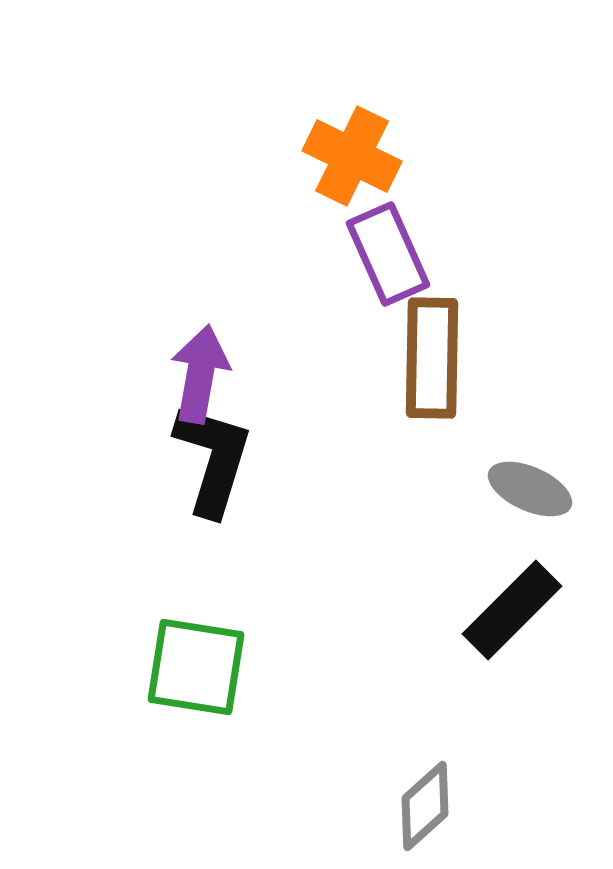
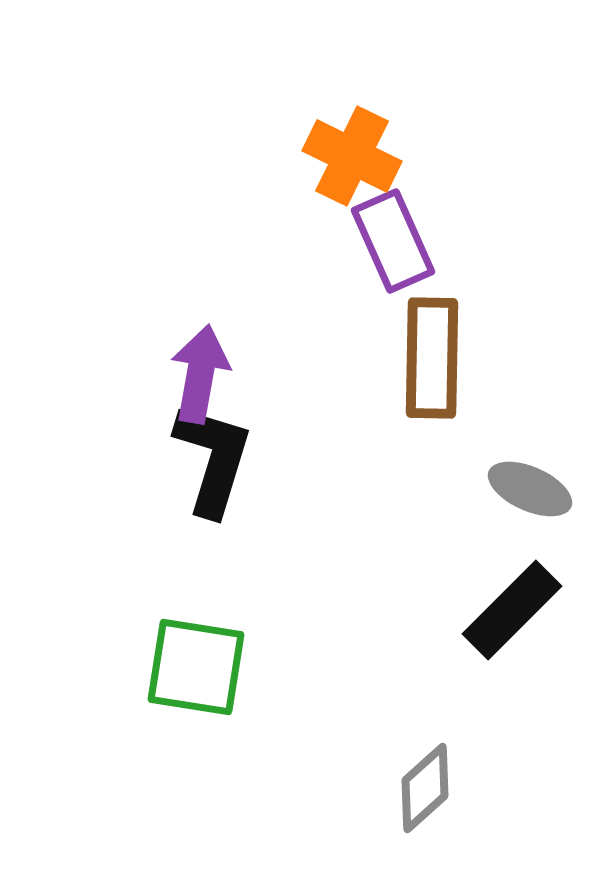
purple rectangle: moved 5 px right, 13 px up
gray diamond: moved 18 px up
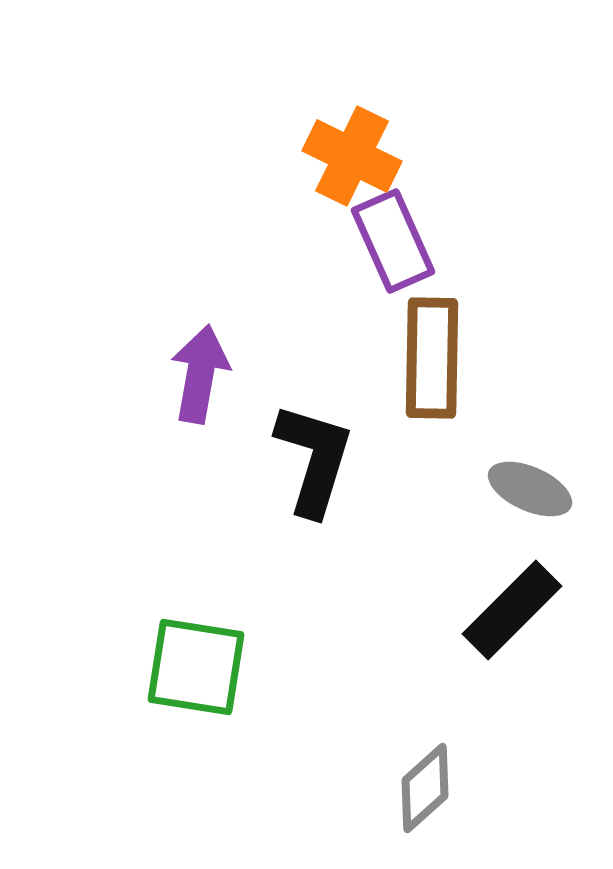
black L-shape: moved 101 px right
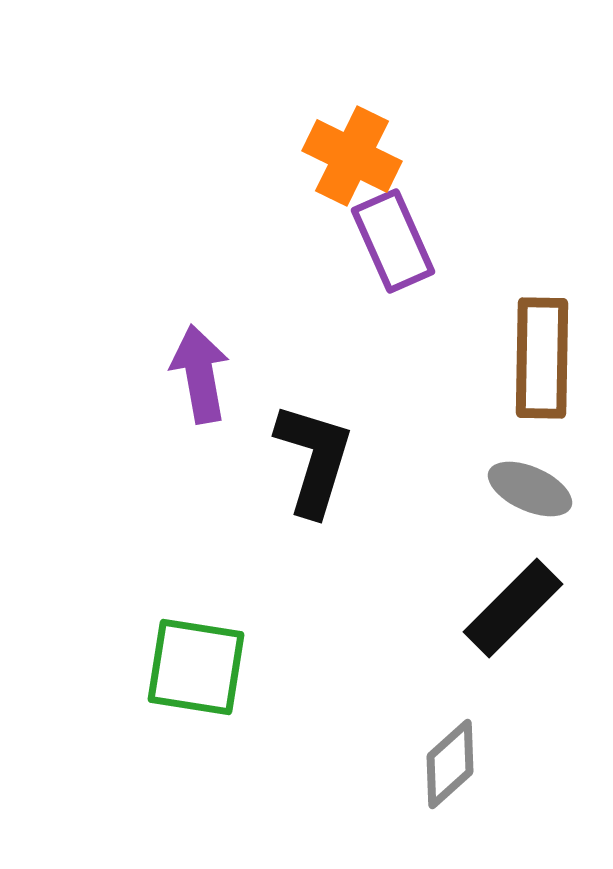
brown rectangle: moved 110 px right
purple arrow: rotated 20 degrees counterclockwise
black rectangle: moved 1 px right, 2 px up
gray diamond: moved 25 px right, 24 px up
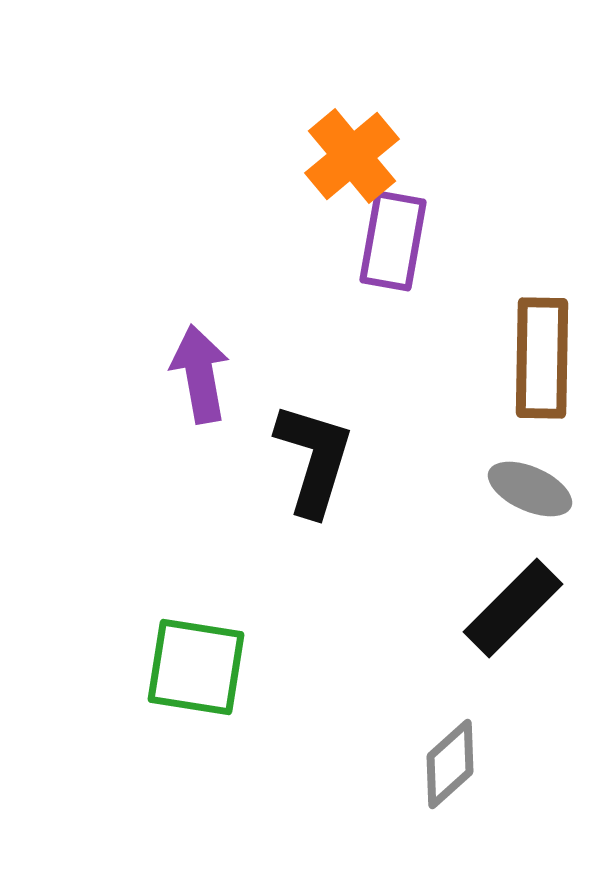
orange cross: rotated 24 degrees clockwise
purple rectangle: rotated 34 degrees clockwise
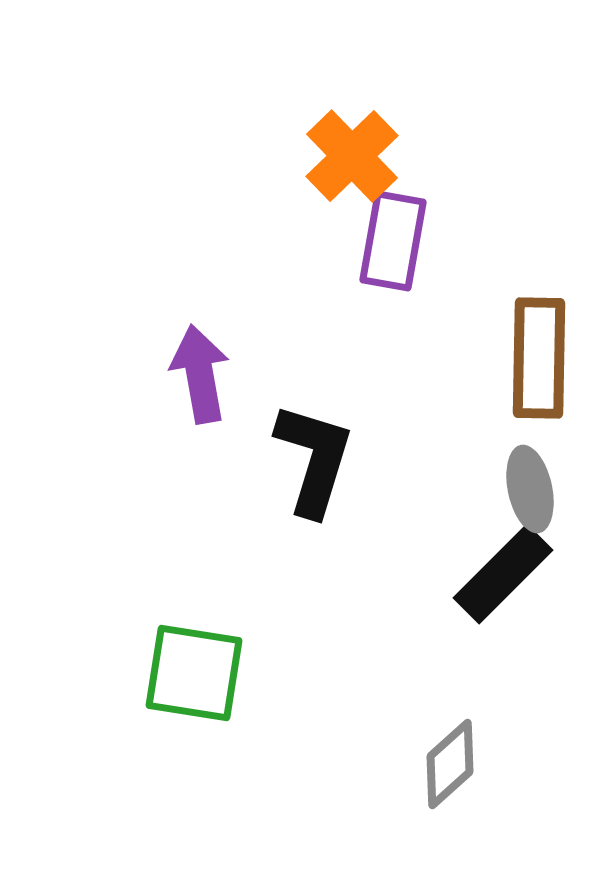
orange cross: rotated 4 degrees counterclockwise
brown rectangle: moved 3 px left
gray ellipse: rotated 54 degrees clockwise
black rectangle: moved 10 px left, 34 px up
green square: moved 2 px left, 6 px down
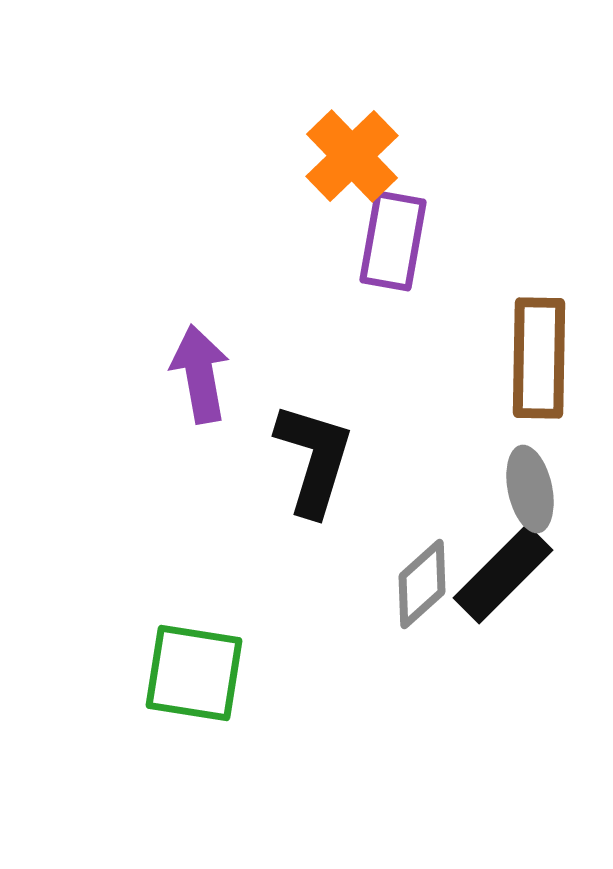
gray diamond: moved 28 px left, 180 px up
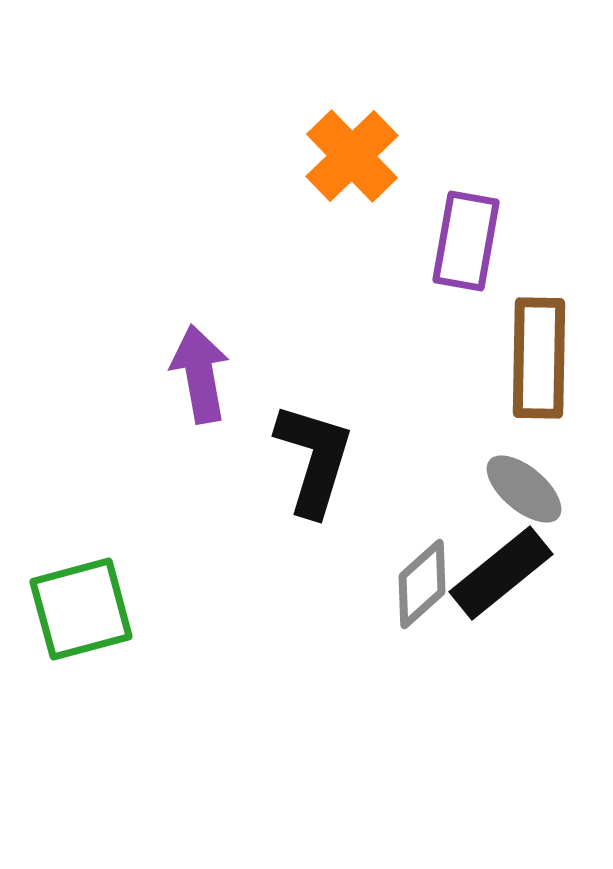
purple rectangle: moved 73 px right
gray ellipse: moved 6 px left; rotated 38 degrees counterclockwise
black rectangle: moved 2 px left, 1 px up; rotated 6 degrees clockwise
green square: moved 113 px left, 64 px up; rotated 24 degrees counterclockwise
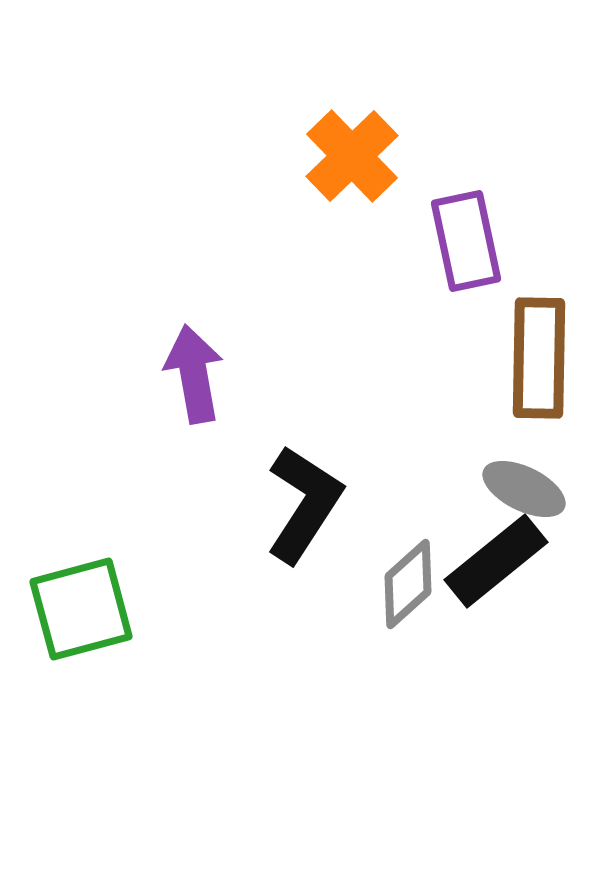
purple rectangle: rotated 22 degrees counterclockwise
purple arrow: moved 6 px left
black L-shape: moved 10 px left, 45 px down; rotated 16 degrees clockwise
gray ellipse: rotated 14 degrees counterclockwise
black rectangle: moved 5 px left, 12 px up
gray diamond: moved 14 px left
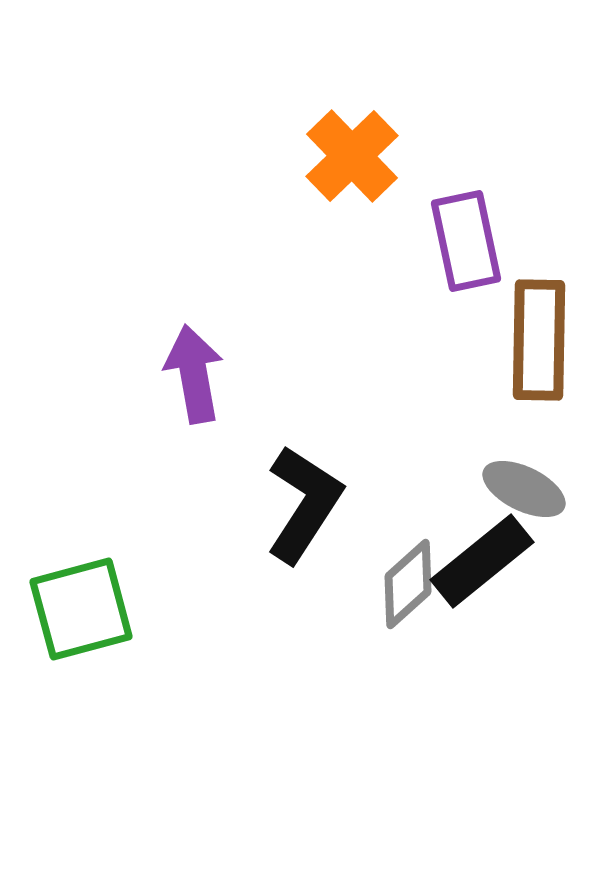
brown rectangle: moved 18 px up
black rectangle: moved 14 px left
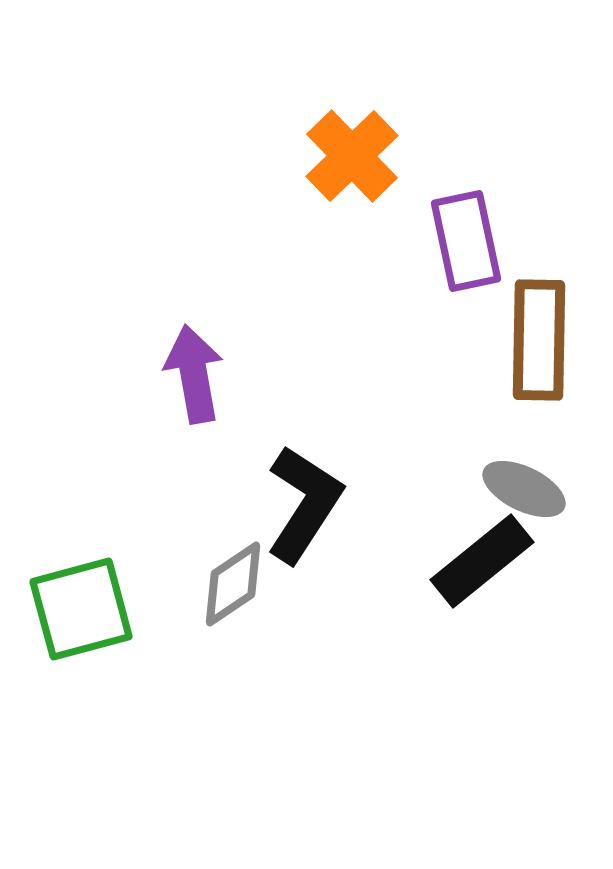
gray diamond: moved 175 px left; rotated 8 degrees clockwise
